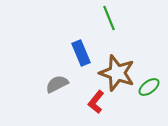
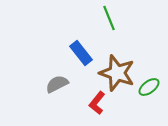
blue rectangle: rotated 15 degrees counterclockwise
red L-shape: moved 1 px right, 1 px down
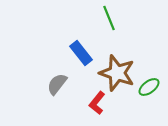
gray semicircle: rotated 25 degrees counterclockwise
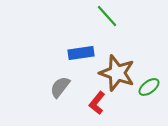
green line: moved 2 px left, 2 px up; rotated 20 degrees counterclockwise
blue rectangle: rotated 60 degrees counterclockwise
gray semicircle: moved 3 px right, 3 px down
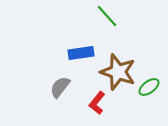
brown star: moved 1 px right, 1 px up
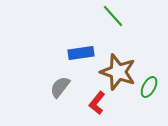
green line: moved 6 px right
green ellipse: rotated 25 degrees counterclockwise
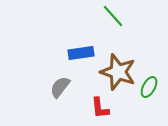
red L-shape: moved 3 px right, 5 px down; rotated 45 degrees counterclockwise
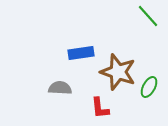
green line: moved 35 px right
gray semicircle: moved 1 px down; rotated 55 degrees clockwise
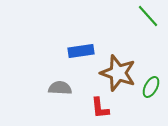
blue rectangle: moved 2 px up
brown star: moved 1 px down
green ellipse: moved 2 px right
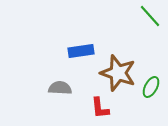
green line: moved 2 px right
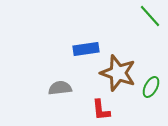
blue rectangle: moved 5 px right, 2 px up
gray semicircle: rotated 10 degrees counterclockwise
red L-shape: moved 1 px right, 2 px down
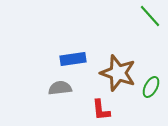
blue rectangle: moved 13 px left, 10 px down
